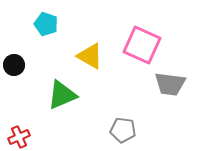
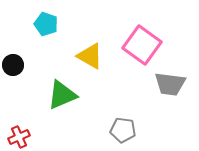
pink square: rotated 12 degrees clockwise
black circle: moved 1 px left
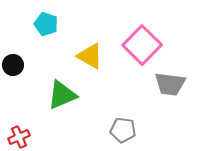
pink square: rotated 9 degrees clockwise
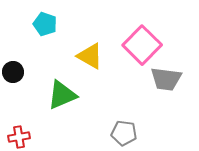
cyan pentagon: moved 1 px left
black circle: moved 7 px down
gray trapezoid: moved 4 px left, 5 px up
gray pentagon: moved 1 px right, 3 px down
red cross: rotated 15 degrees clockwise
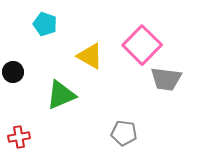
green triangle: moved 1 px left
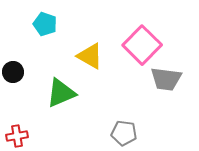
green triangle: moved 2 px up
red cross: moved 2 px left, 1 px up
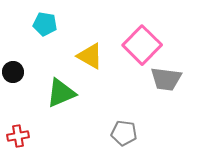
cyan pentagon: rotated 10 degrees counterclockwise
red cross: moved 1 px right
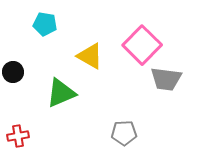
gray pentagon: rotated 10 degrees counterclockwise
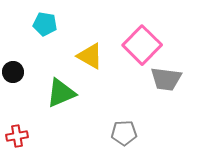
red cross: moved 1 px left
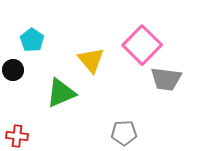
cyan pentagon: moved 13 px left, 16 px down; rotated 25 degrees clockwise
yellow triangle: moved 1 px right, 4 px down; rotated 20 degrees clockwise
black circle: moved 2 px up
red cross: rotated 15 degrees clockwise
